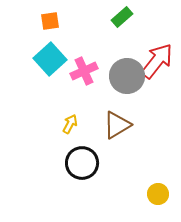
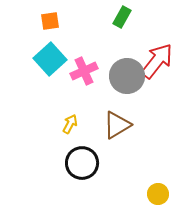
green rectangle: rotated 20 degrees counterclockwise
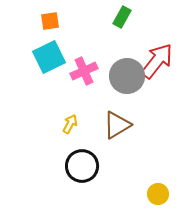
cyan square: moved 1 px left, 2 px up; rotated 16 degrees clockwise
black circle: moved 3 px down
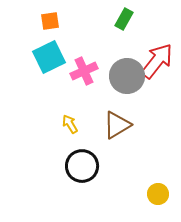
green rectangle: moved 2 px right, 2 px down
yellow arrow: rotated 60 degrees counterclockwise
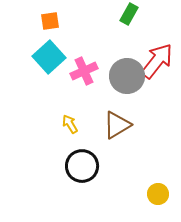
green rectangle: moved 5 px right, 5 px up
cyan square: rotated 16 degrees counterclockwise
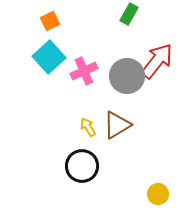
orange square: rotated 18 degrees counterclockwise
yellow arrow: moved 18 px right, 3 px down
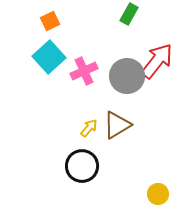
yellow arrow: moved 1 px right, 1 px down; rotated 72 degrees clockwise
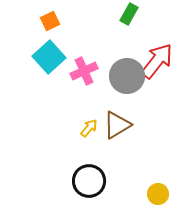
black circle: moved 7 px right, 15 px down
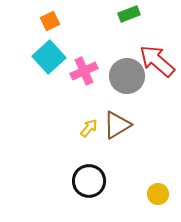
green rectangle: rotated 40 degrees clockwise
red arrow: rotated 87 degrees counterclockwise
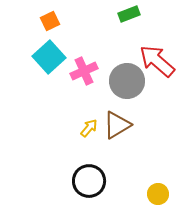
gray circle: moved 5 px down
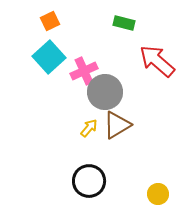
green rectangle: moved 5 px left, 9 px down; rotated 35 degrees clockwise
gray circle: moved 22 px left, 11 px down
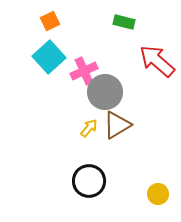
green rectangle: moved 1 px up
